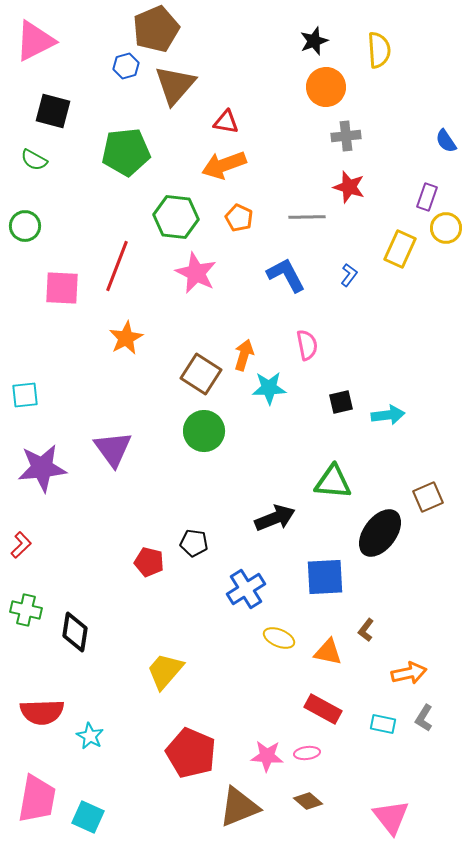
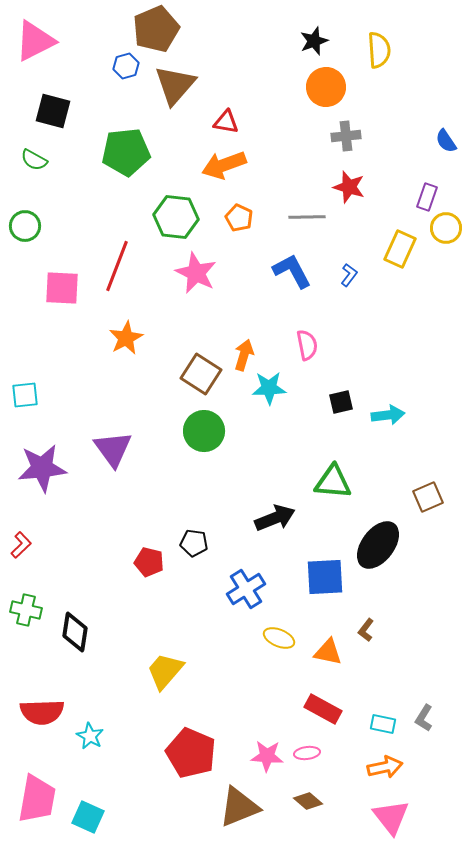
blue L-shape at (286, 275): moved 6 px right, 4 px up
black ellipse at (380, 533): moved 2 px left, 12 px down
orange arrow at (409, 673): moved 24 px left, 94 px down
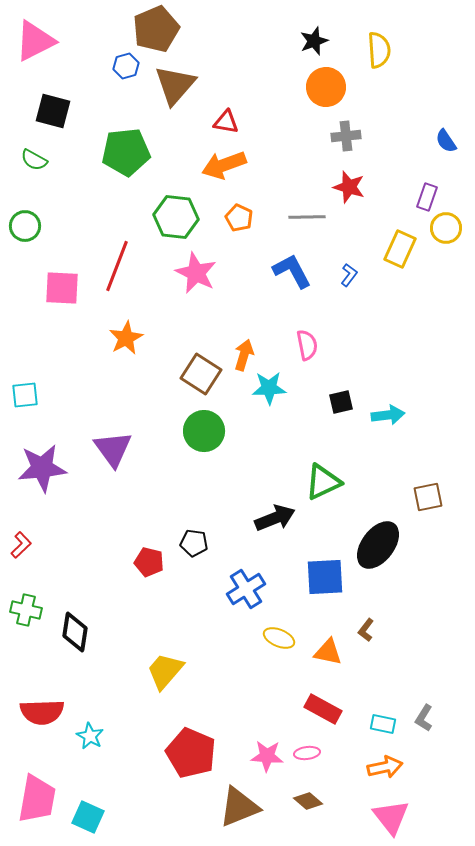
green triangle at (333, 482): moved 10 px left; rotated 30 degrees counterclockwise
brown square at (428, 497): rotated 12 degrees clockwise
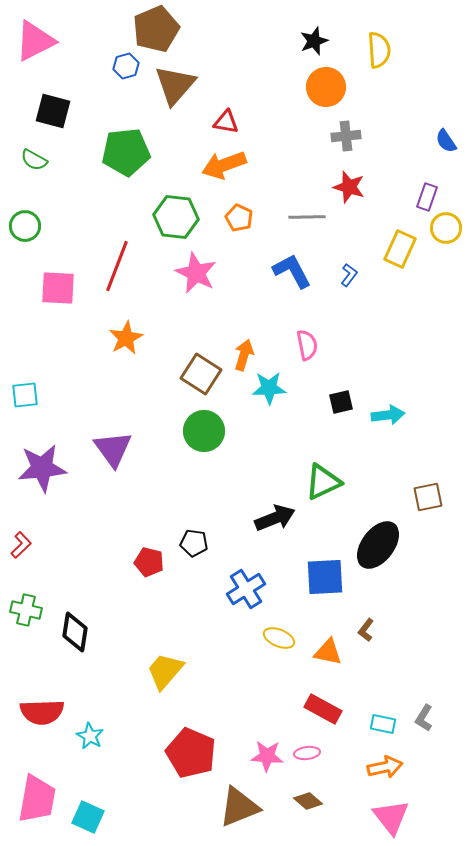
pink square at (62, 288): moved 4 px left
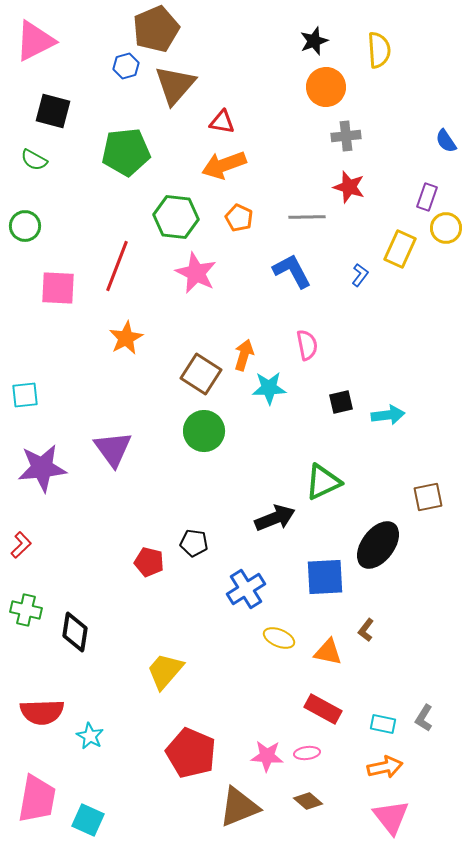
red triangle at (226, 122): moved 4 px left
blue L-shape at (349, 275): moved 11 px right
cyan square at (88, 817): moved 3 px down
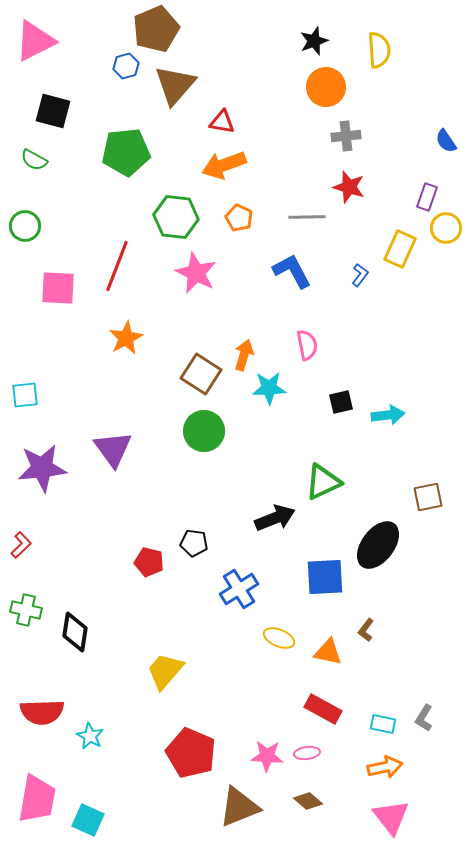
blue cross at (246, 589): moved 7 px left
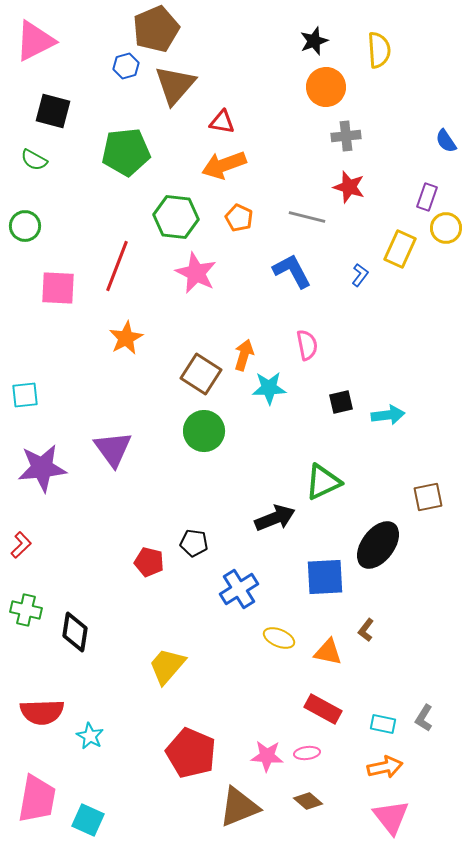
gray line at (307, 217): rotated 15 degrees clockwise
yellow trapezoid at (165, 671): moved 2 px right, 5 px up
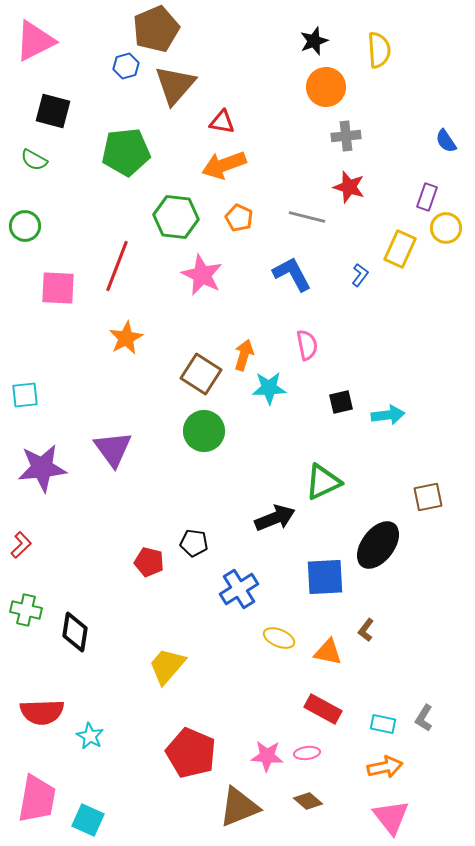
blue L-shape at (292, 271): moved 3 px down
pink star at (196, 273): moved 6 px right, 2 px down
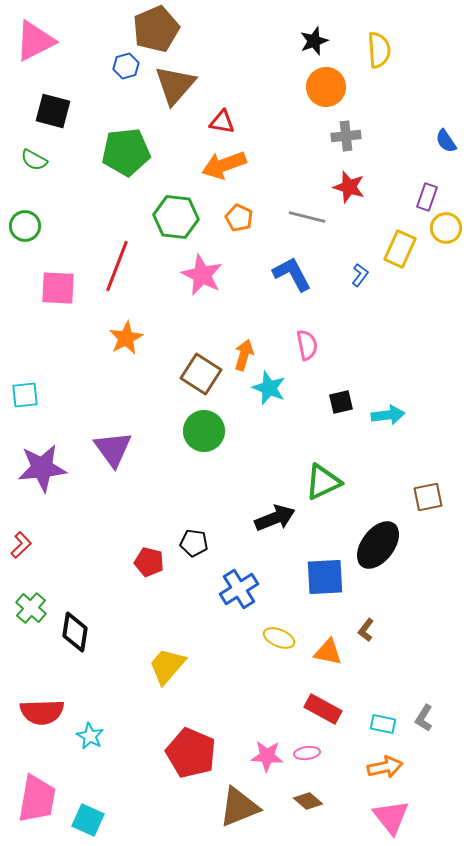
cyan star at (269, 388): rotated 24 degrees clockwise
green cross at (26, 610): moved 5 px right, 2 px up; rotated 28 degrees clockwise
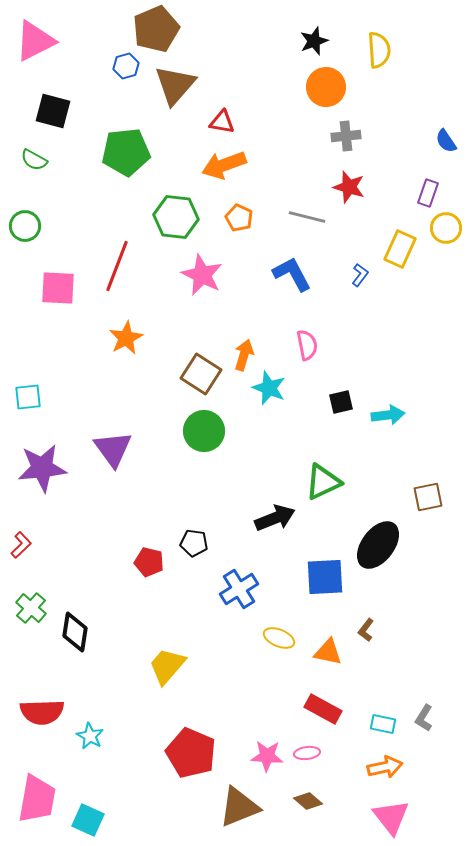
purple rectangle at (427, 197): moved 1 px right, 4 px up
cyan square at (25, 395): moved 3 px right, 2 px down
